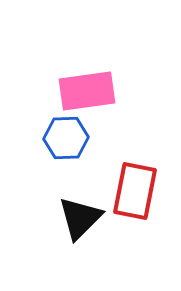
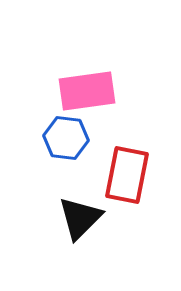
blue hexagon: rotated 9 degrees clockwise
red rectangle: moved 8 px left, 16 px up
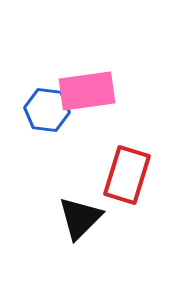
blue hexagon: moved 19 px left, 28 px up
red rectangle: rotated 6 degrees clockwise
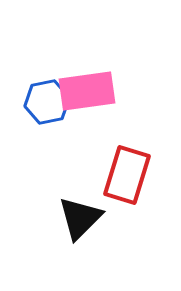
blue hexagon: moved 8 px up; rotated 18 degrees counterclockwise
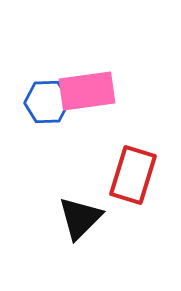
blue hexagon: rotated 9 degrees clockwise
red rectangle: moved 6 px right
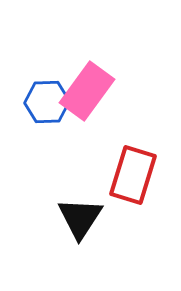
pink rectangle: rotated 46 degrees counterclockwise
black triangle: rotated 12 degrees counterclockwise
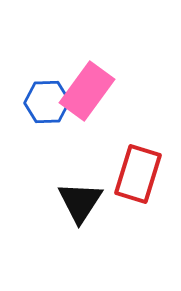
red rectangle: moved 5 px right, 1 px up
black triangle: moved 16 px up
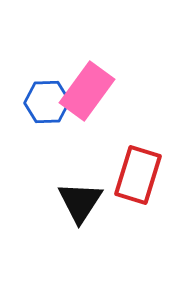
red rectangle: moved 1 px down
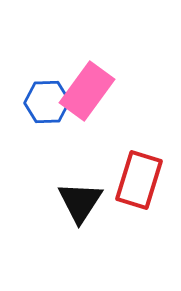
red rectangle: moved 1 px right, 5 px down
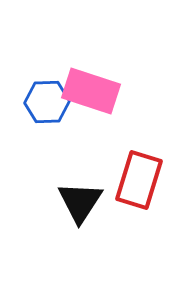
pink rectangle: moved 4 px right; rotated 72 degrees clockwise
